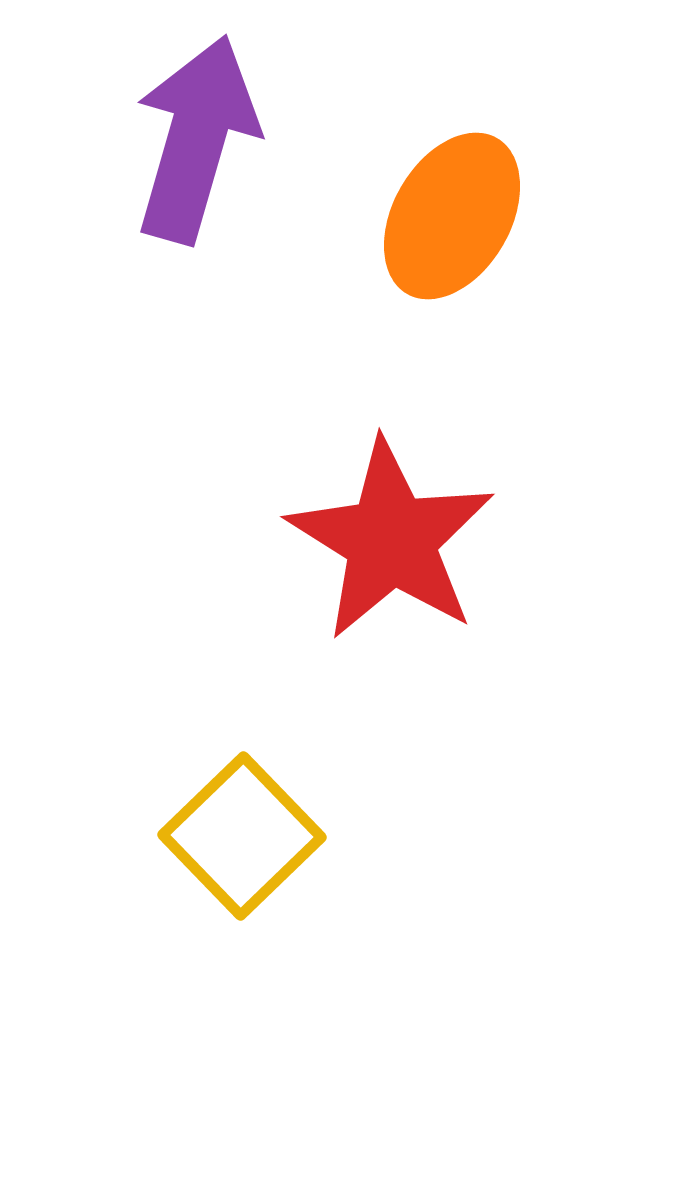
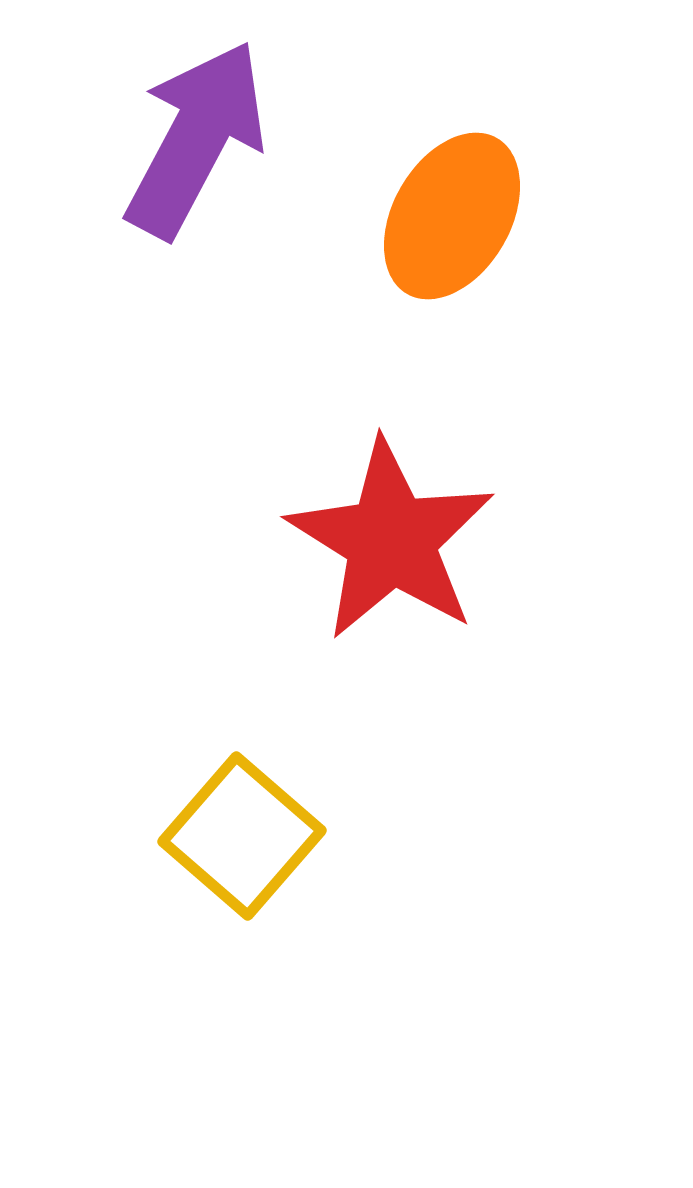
purple arrow: rotated 12 degrees clockwise
yellow square: rotated 5 degrees counterclockwise
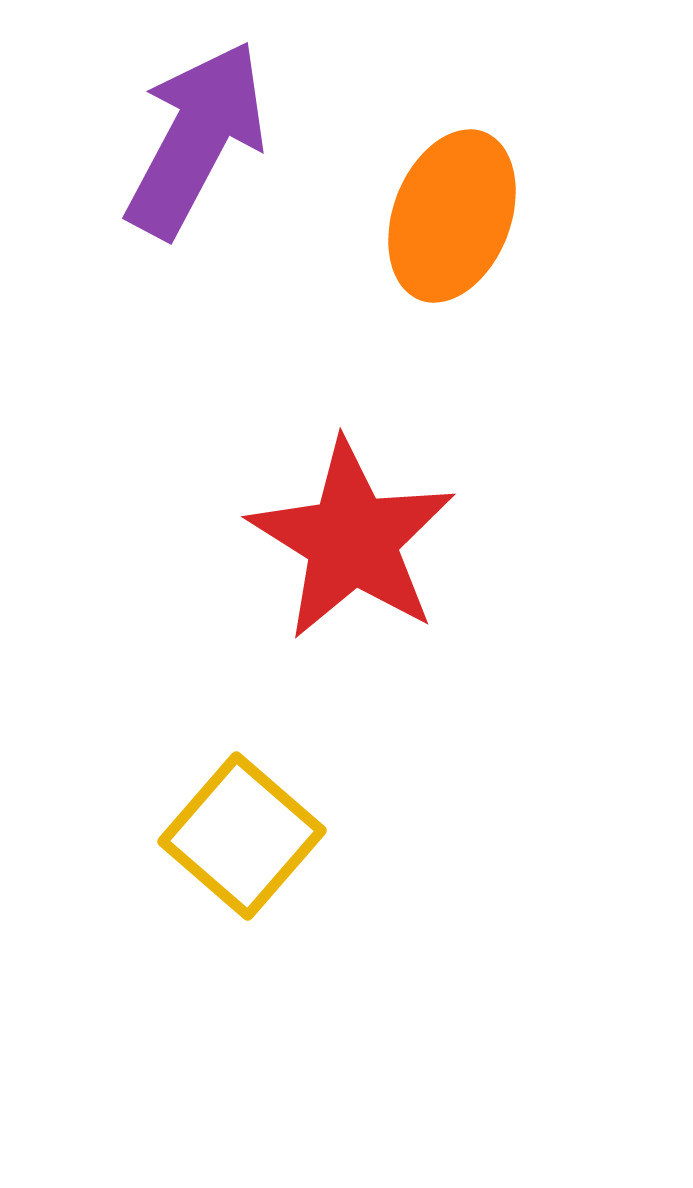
orange ellipse: rotated 9 degrees counterclockwise
red star: moved 39 px left
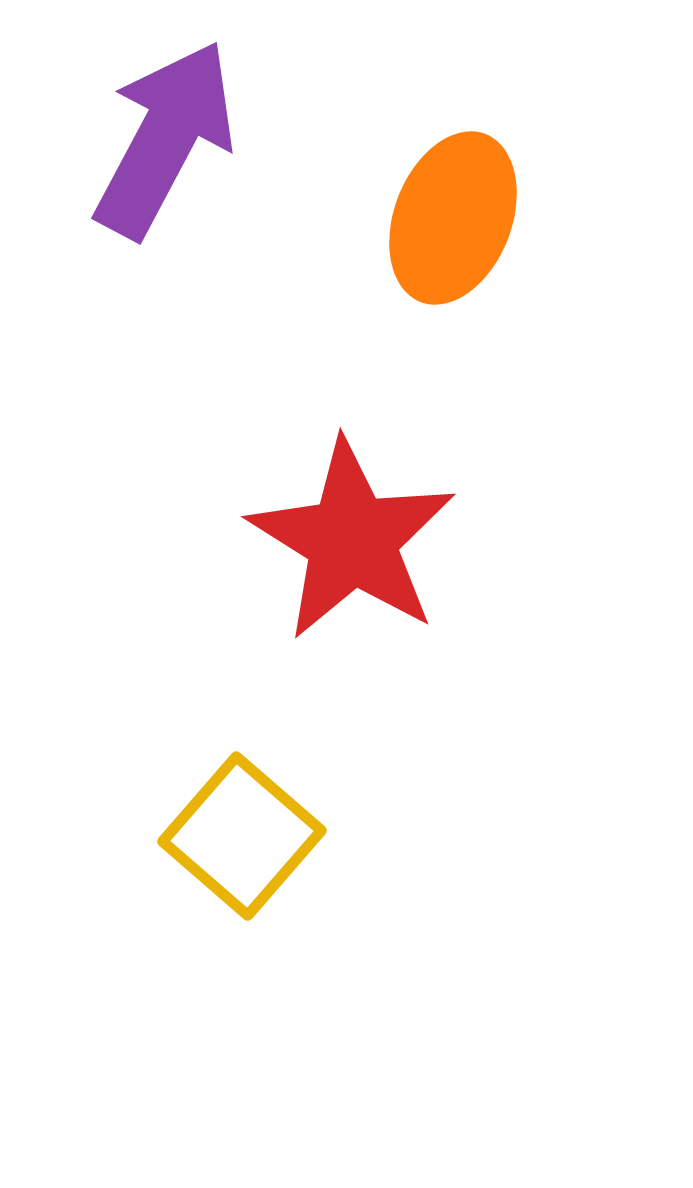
purple arrow: moved 31 px left
orange ellipse: moved 1 px right, 2 px down
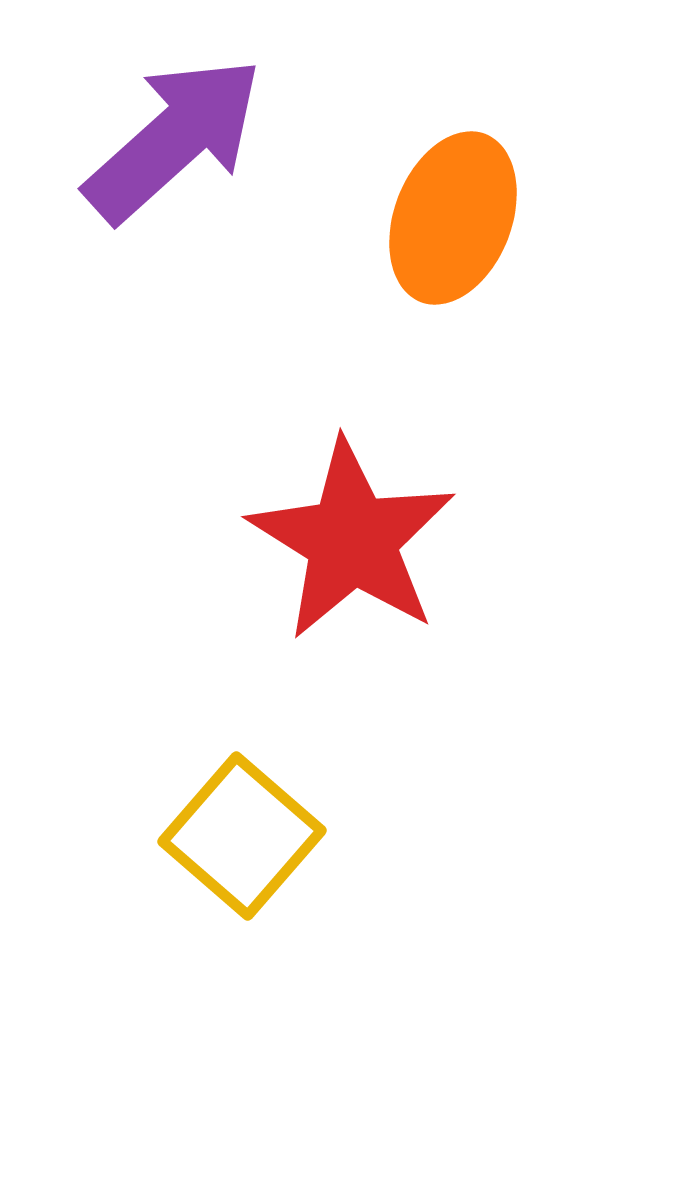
purple arrow: moved 9 px right; rotated 20 degrees clockwise
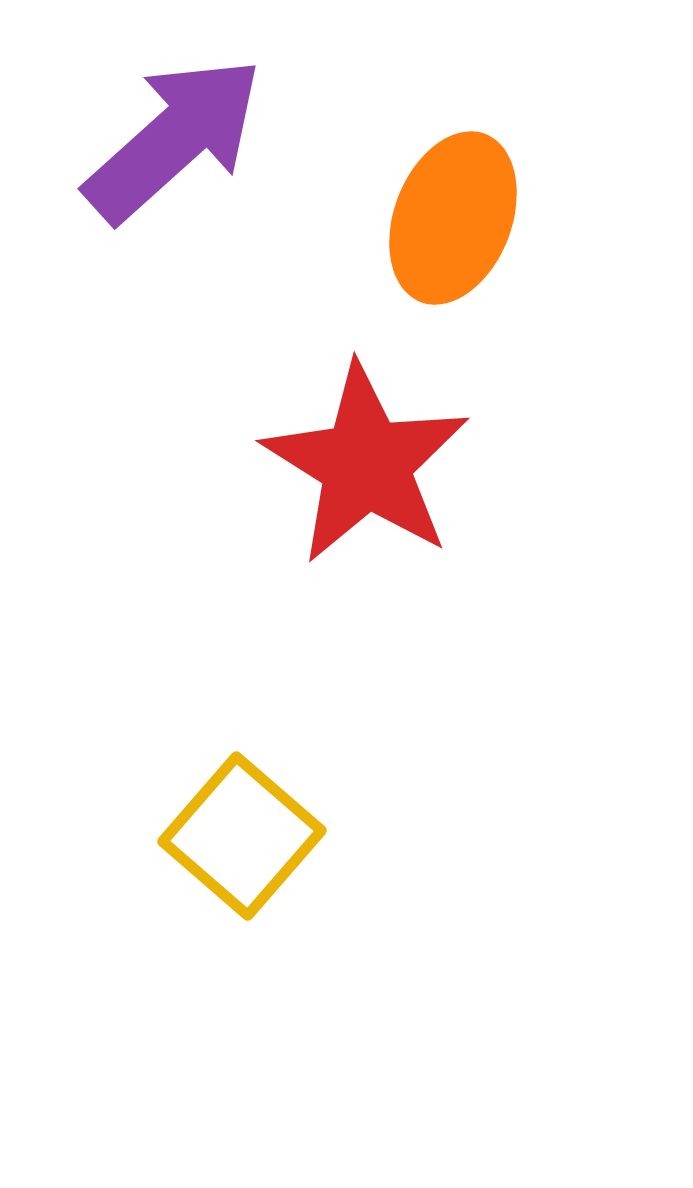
red star: moved 14 px right, 76 px up
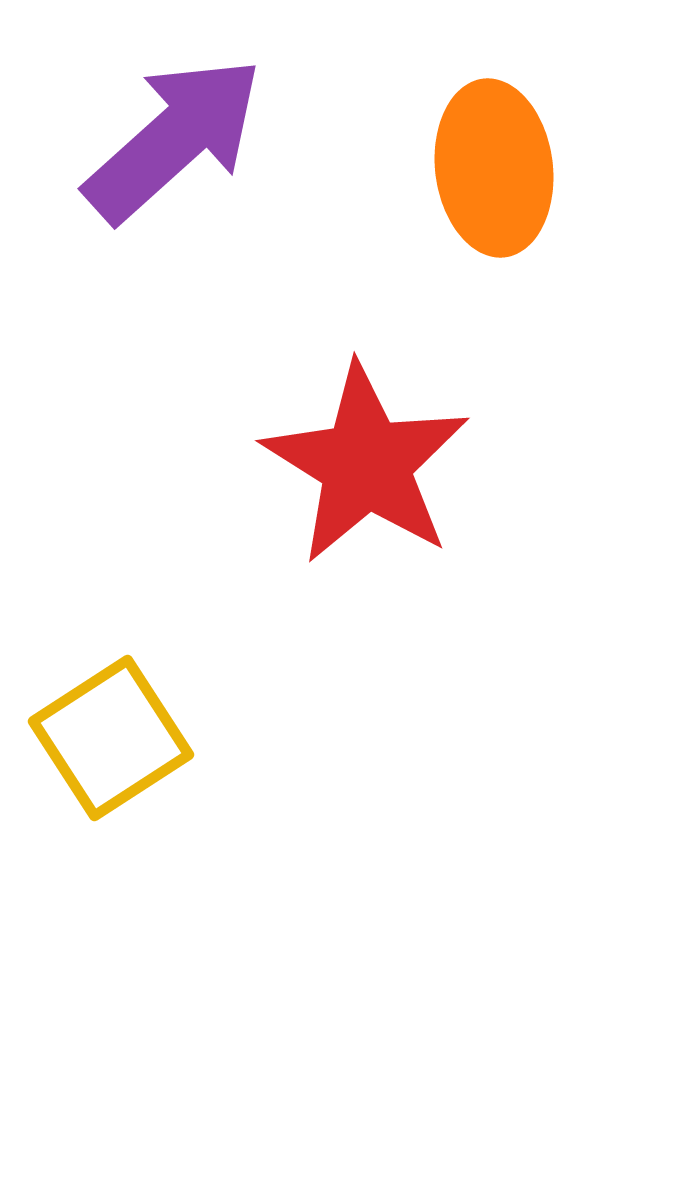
orange ellipse: moved 41 px right, 50 px up; rotated 28 degrees counterclockwise
yellow square: moved 131 px left, 98 px up; rotated 16 degrees clockwise
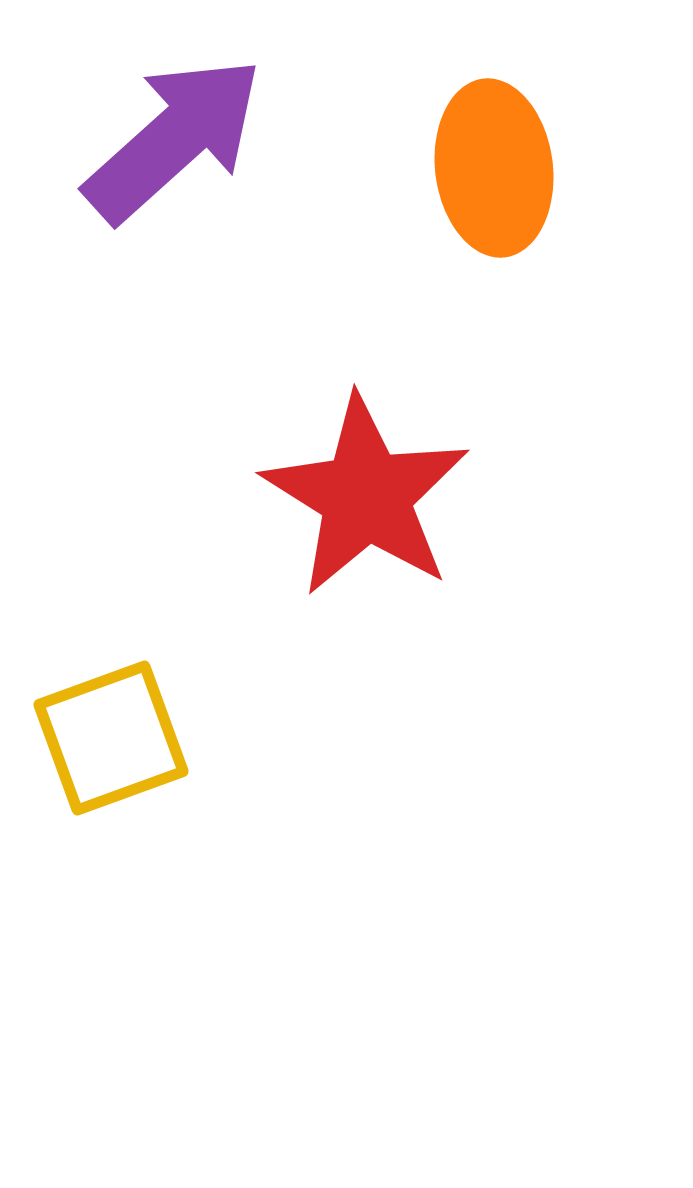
red star: moved 32 px down
yellow square: rotated 13 degrees clockwise
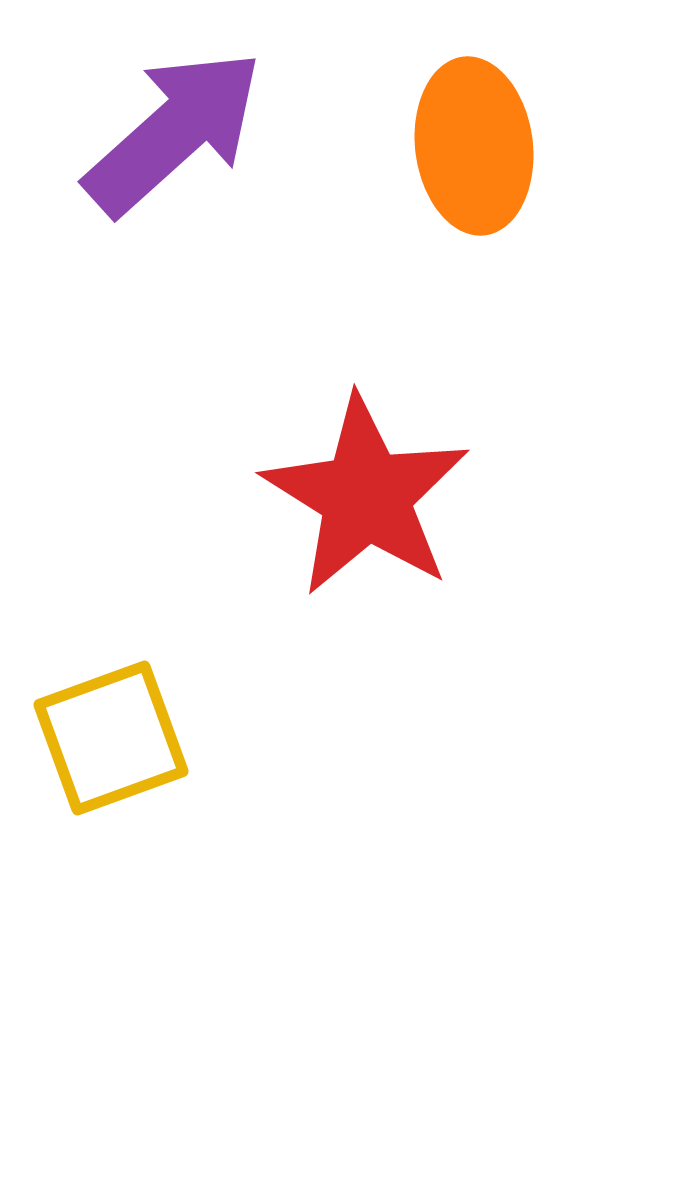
purple arrow: moved 7 px up
orange ellipse: moved 20 px left, 22 px up
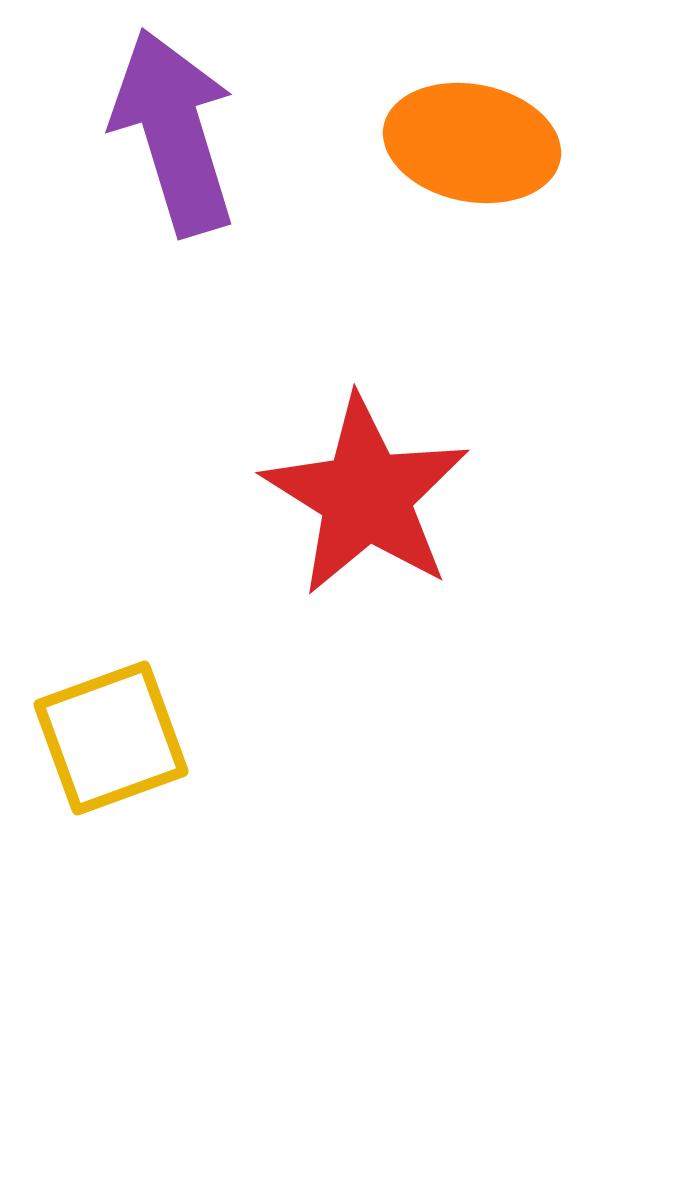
purple arrow: rotated 65 degrees counterclockwise
orange ellipse: moved 2 px left, 3 px up; rotated 72 degrees counterclockwise
